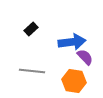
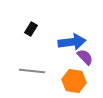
black rectangle: rotated 16 degrees counterclockwise
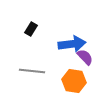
blue arrow: moved 2 px down
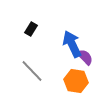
blue arrow: rotated 108 degrees counterclockwise
gray line: rotated 40 degrees clockwise
orange hexagon: moved 2 px right
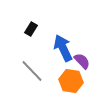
blue arrow: moved 9 px left, 4 px down
purple semicircle: moved 3 px left, 4 px down
orange hexagon: moved 5 px left
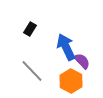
black rectangle: moved 1 px left
blue arrow: moved 3 px right, 1 px up
orange hexagon: rotated 20 degrees clockwise
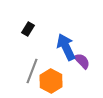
black rectangle: moved 2 px left
gray line: rotated 65 degrees clockwise
orange hexagon: moved 20 px left
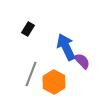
gray line: moved 1 px left, 3 px down
orange hexagon: moved 3 px right, 1 px down
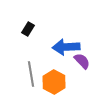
blue arrow: rotated 68 degrees counterclockwise
gray line: rotated 30 degrees counterclockwise
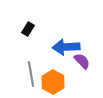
orange hexagon: moved 1 px left
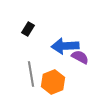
blue arrow: moved 1 px left, 1 px up
purple semicircle: moved 2 px left, 4 px up; rotated 18 degrees counterclockwise
orange hexagon: rotated 10 degrees clockwise
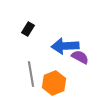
orange hexagon: moved 1 px right, 1 px down
